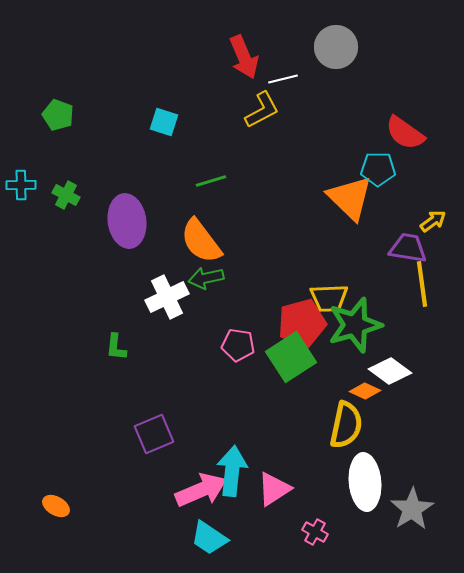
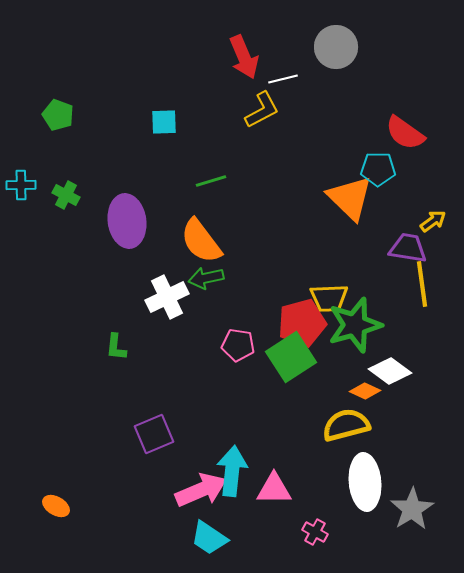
cyan square: rotated 20 degrees counterclockwise
yellow semicircle: rotated 117 degrees counterclockwise
pink triangle: rotated 33 degrees clockwise
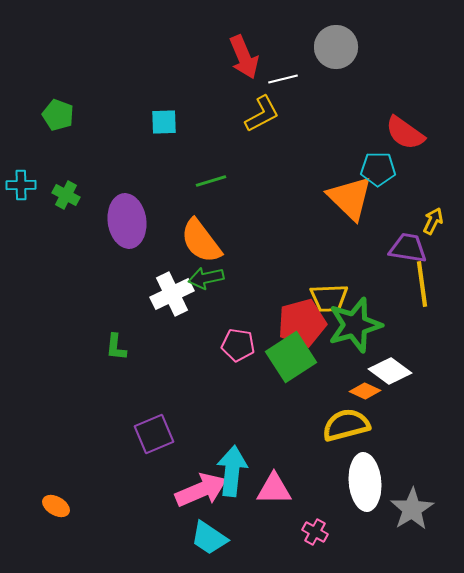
yellow L-shape: moved 4 px down
yellow arrow: rotated 28 degrees counterclockwise
white cross: moved 5 px right, 3 px up
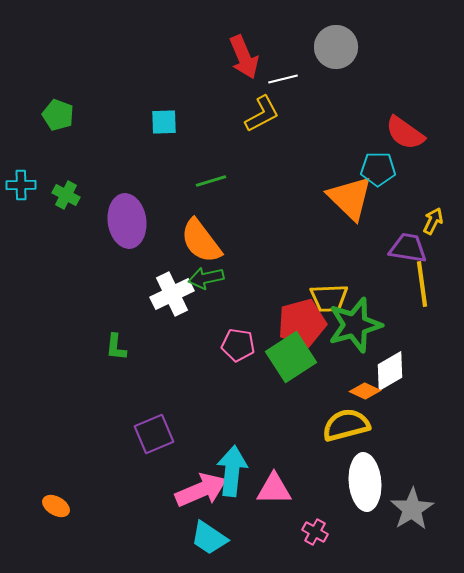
white diamond: rotated 66 degrees counterclockwise
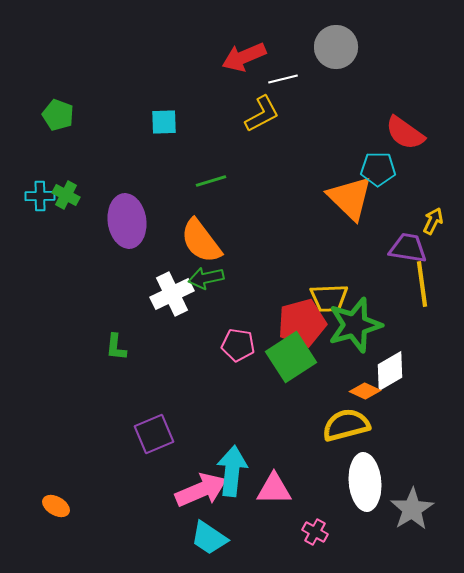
red arrow: rotated 90 degrees clockwise
cyan cross: moved 19 px right, 11 px down
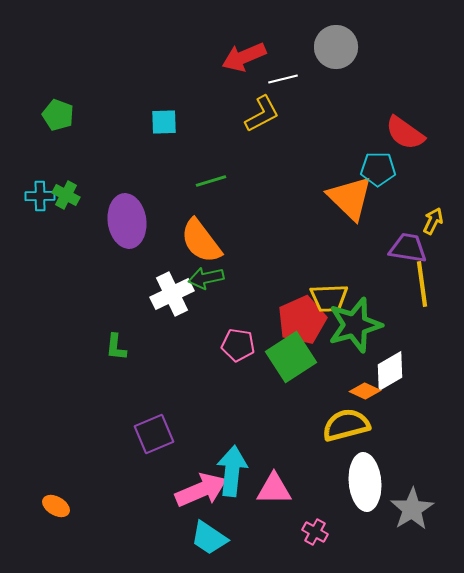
red pentagon: moved 3 px up; rotated 9 degrees counterclockwise
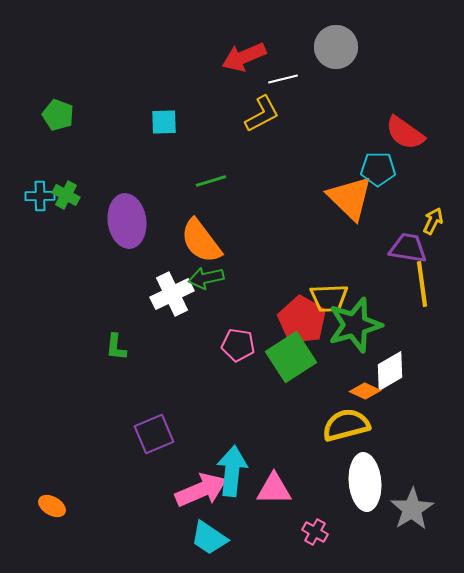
red pentagon: rotated 18 degrees counterclockwise
orange ellipse: moved 4 px left
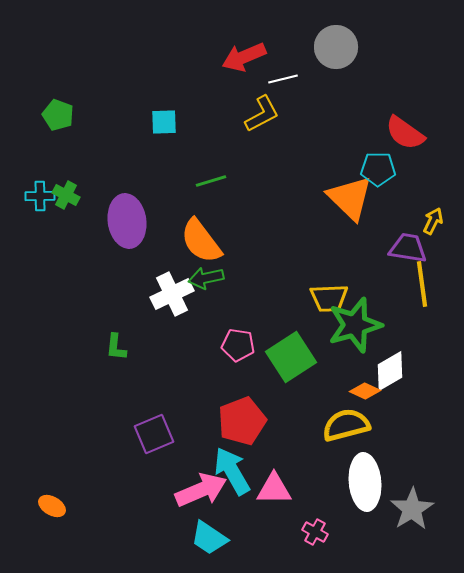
red pentagon: moved 60 px left, 101 px down; rotated 21 degrees clockwise
cyan arrow: rotated 36 degrees counterclockwise
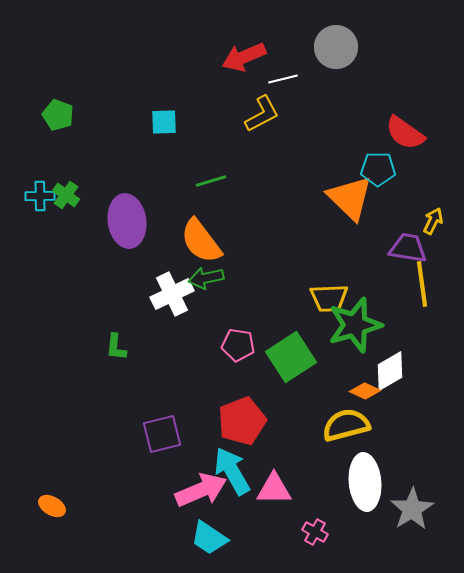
green cross: rotated 8 degrees clockwise
purple square: moved 8 px right; rotated 9 degrees clockwise
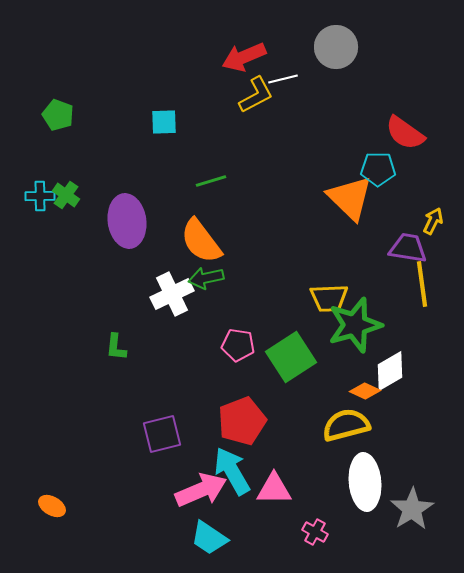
yellow L-shape: moved 6 px left, 19 px up
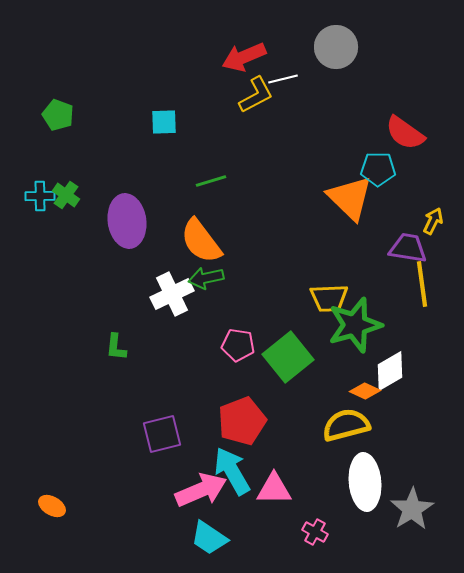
green square: moved 3 px left; rotated 6 degrees counterclockwise
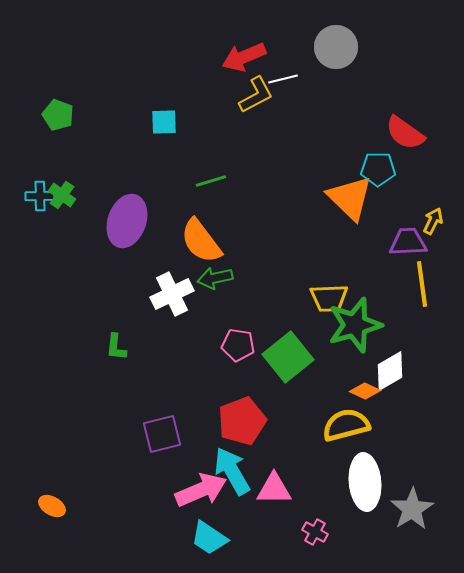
green cross: moved 4 px left
purple ellipse: rotated 27 degrees clockwise
purple trapezoid: moved 6 px up; rotated 12 degrees counterclockwise
green arrow: moved 9 px right
